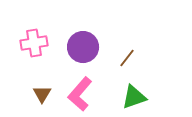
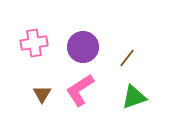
pink L-shape: moved 4 px up; rotated 16 degrees clockwise
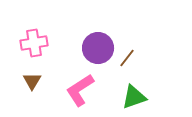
purple circle: moved 15 px right, 1 px down
brown triangle: moved 10 px left, 13 px up
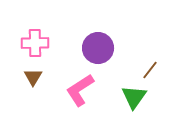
pink cross: moved 1 px right; rotated 8 degrees clockwise
brown line: moved 23 px right, 12 px down
brown triangle: moved 1 px right, 4 px up
green triangle: rotated 36 degrees counterclockwise
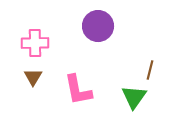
purple circle: moved 22 px up
brown line: rotated 24 degrees counterclockwise
pink L-shape: moved 2 px left; rotated 68 degrees counterclockwise
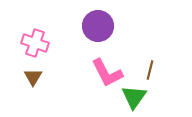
pink cross: rotated 20 degrees clockwise
pink L-shape: moved 29 px right, 17 px up; rotated 16 degrees counterclockwise
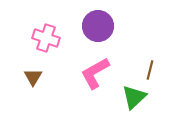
pink cross: moved 11 px right, 5 px up
pink L-shape: moved 12 px left; rotated 88 degrees clockwise
green triangle: rotated 12 degrees clockwise
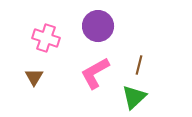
brown line: moved 11 px left, 5 px up
brown triangle: moved 1 px right
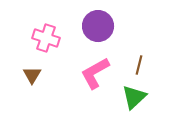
brown triangle: moved 2 px left, 2 px up
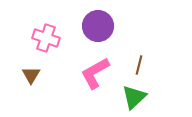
brown triangle: moved 1 px left
